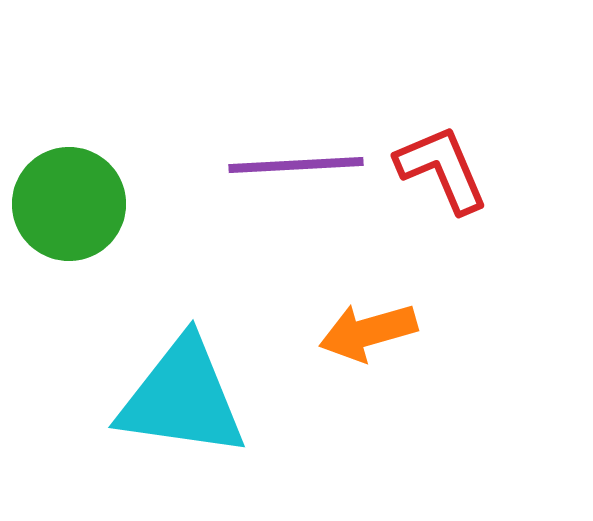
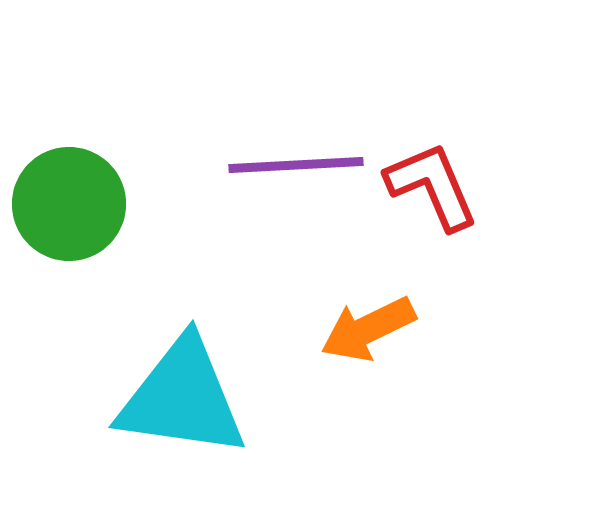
red L-shape: moved 10 px left, 17 px down
orange arrow: moved 3 px up; rotated 10 degrees counterclockwise
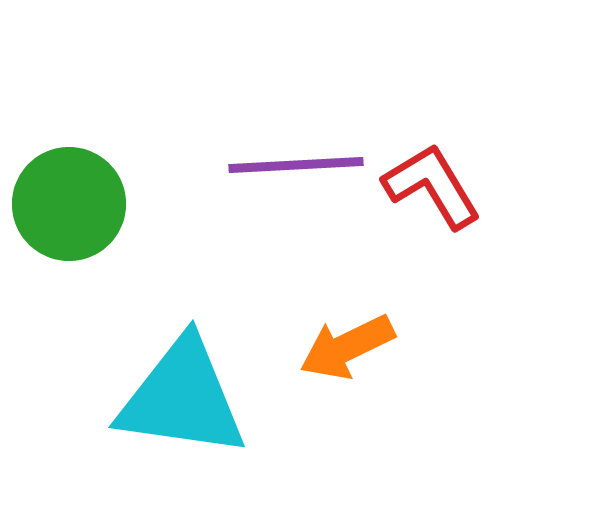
red L-shape: rotated 8 degrees counterclockwise
orange arrow: moved 21 px left, 18 px down
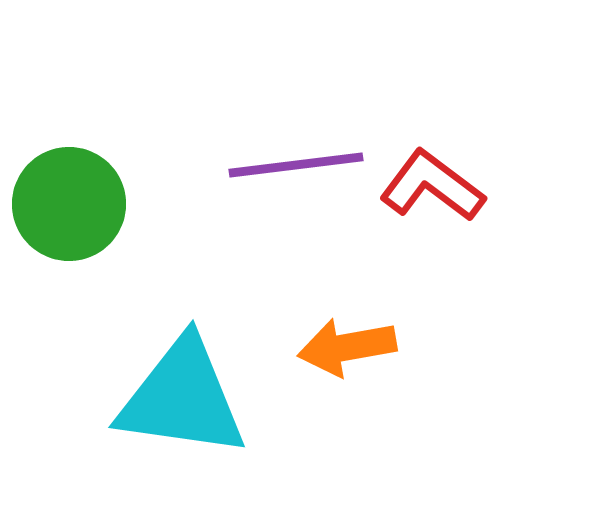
purple line: rotated 4 degrees counterclockwise
red L-shape: rotated 22 degrees counterclockwise
orange arrow: rotated 16 degrees clockwise
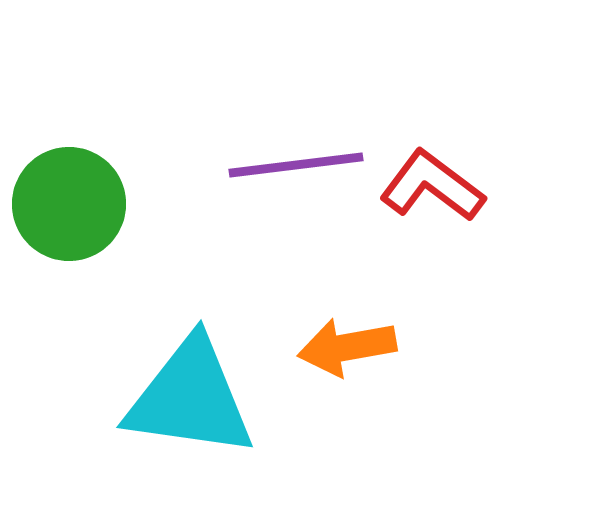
cyan triangle: moved 8 px right
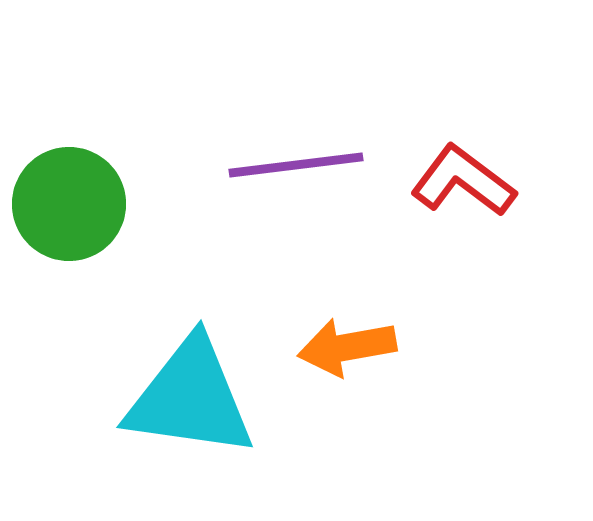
red L-shape: moved 31 px right, 5 px up
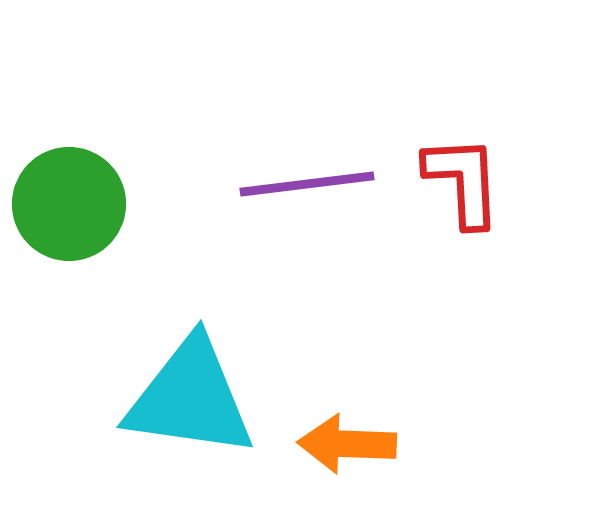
purple line: moved 11 px right, 19 px down
red L-shape: rotated 50 degrees clockwise
orange arrow: moved 97 px down; rotated 12 degrees clockwise
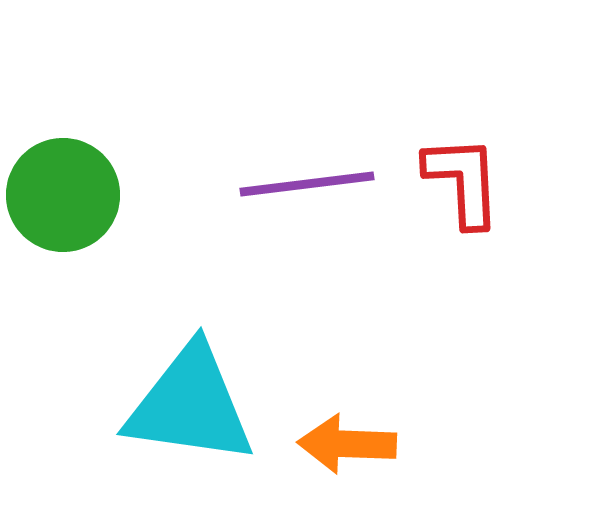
green circle: moved 6 px left, 9 px up
cyan triangle: moved 7 px down
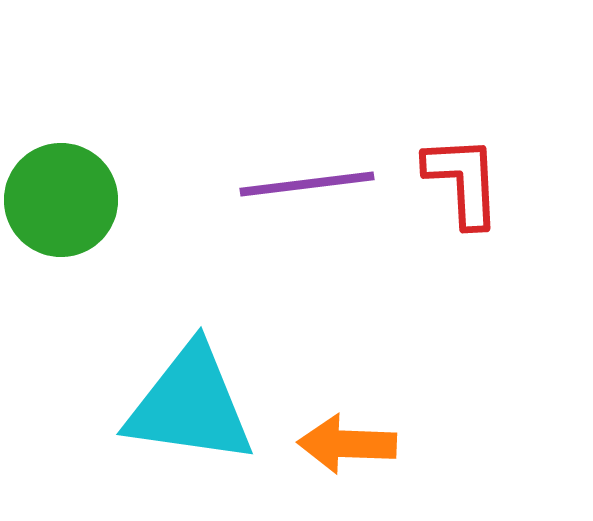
green circle: moved 2 px left, 5 px down
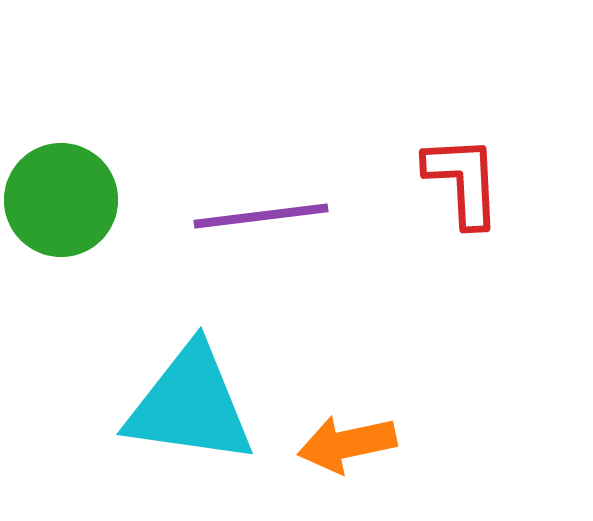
purple line: moved 46 px left, 32 px down
orange arrow: rotated 14 degrees counterclockwise
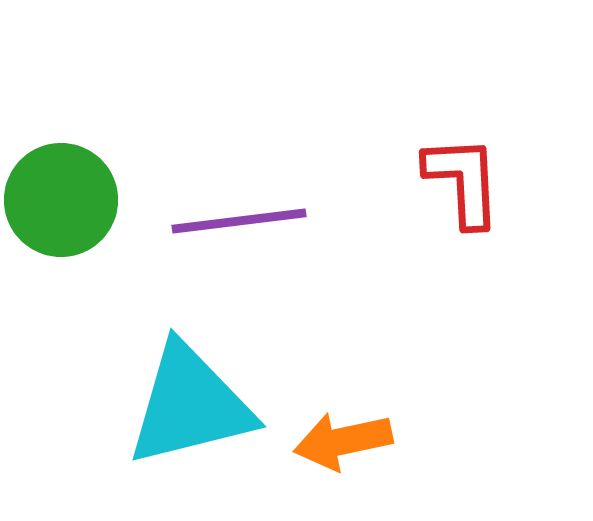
purple line: moved 22 px left, 5 px down
cyan triangle: rotated 22 degrees counterclockwise
orange arrow: moved 4 px left, 3 px up
